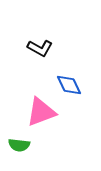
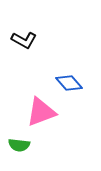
black L-shape: moved 16 px left, 8 px up
blue diamond: moved 2 px up; rotated 16 degrees counterclockwise
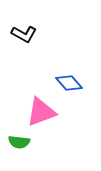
black L-shape: moved 6 px up
green semicircle: moved 3 px up
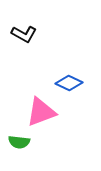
blue diamond: rotated 24 degrees counterclockwise
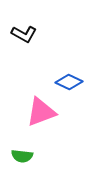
blue diamond: moved 1 px up
green semicircle: moved 3 px right, 14 px down
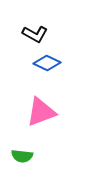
black L-shape: moved 11 px right
blue diamond: moved 22 px left, 19 px up
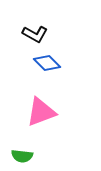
blue diamond: rotated 20 degrees clockwise
